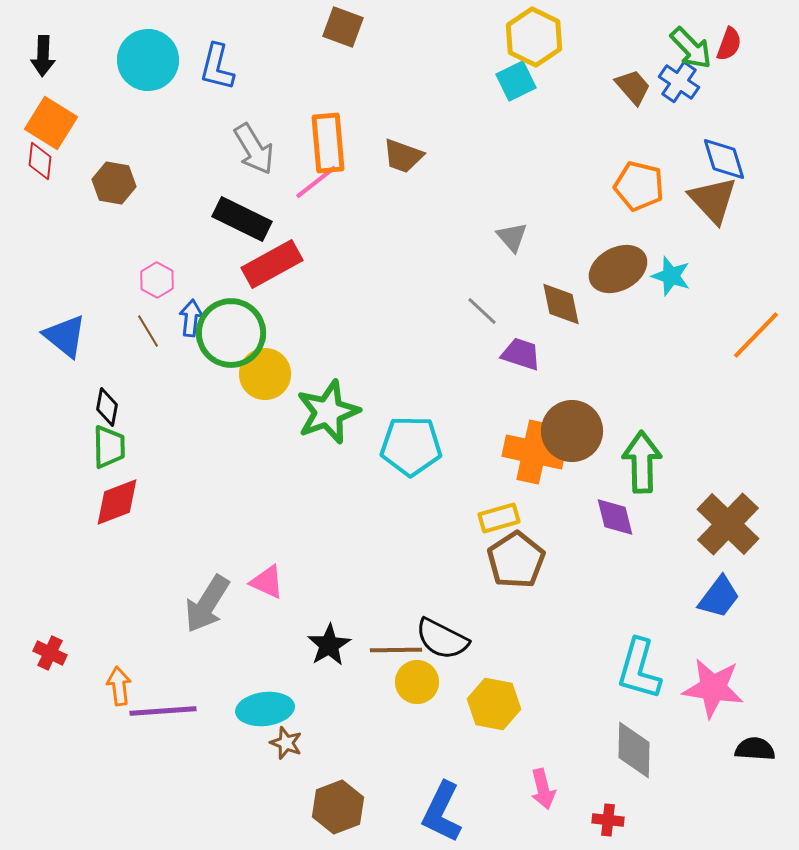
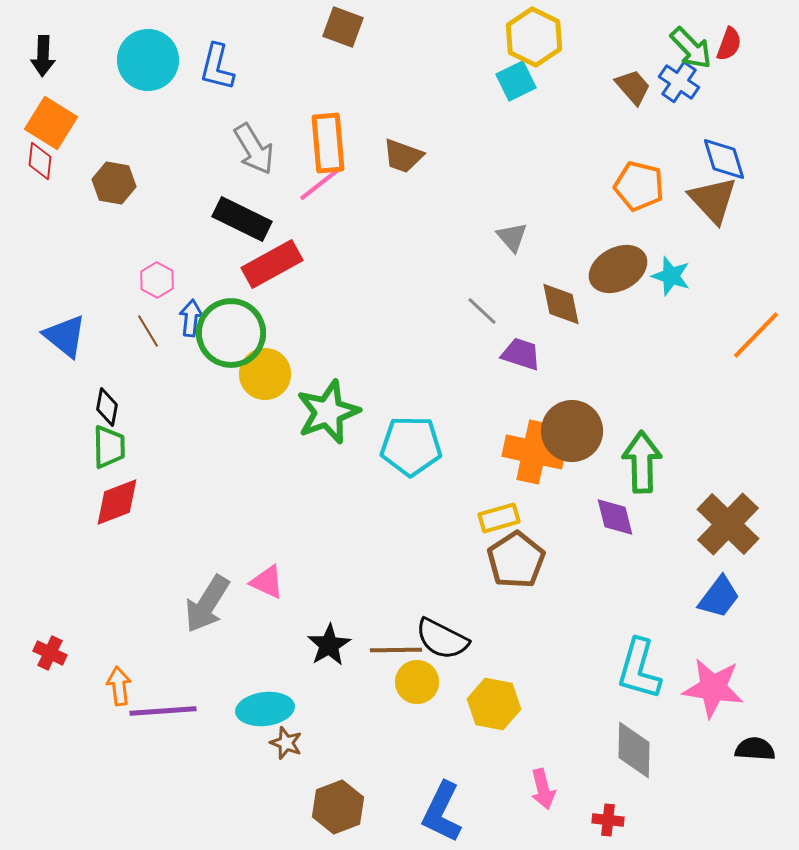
pink line at (316, 182): moved 4 px right, 2 px down
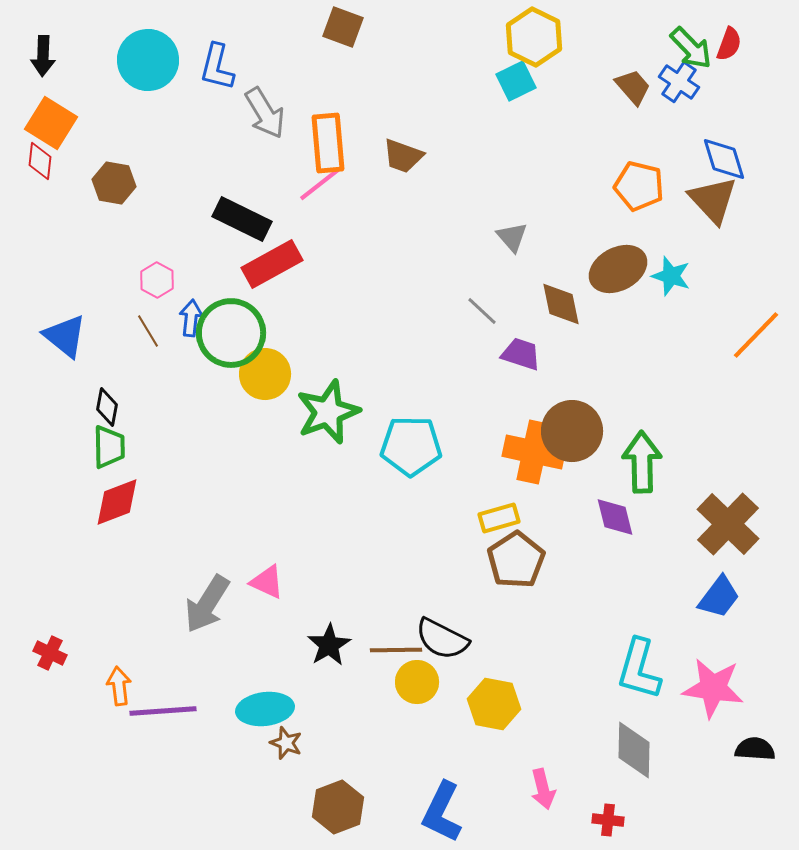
gray arrow at (254, 149): moved 11 px right, 36 px up
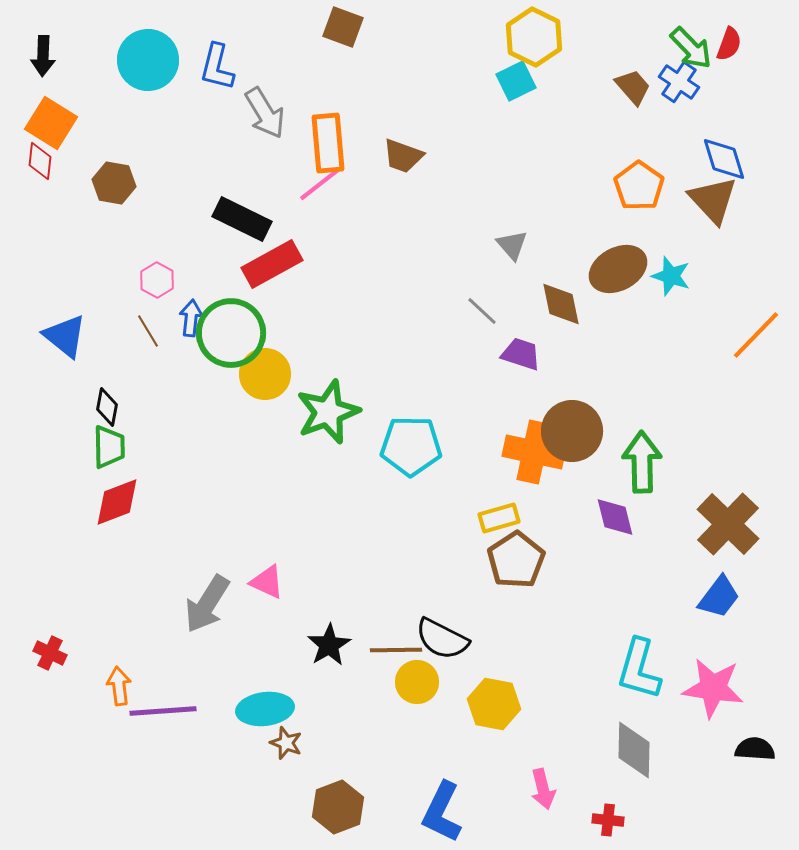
orange pentagon at (639, 186): rotated 21 degrees clockwise
gray triangle at (512, 237): moved 8 px down
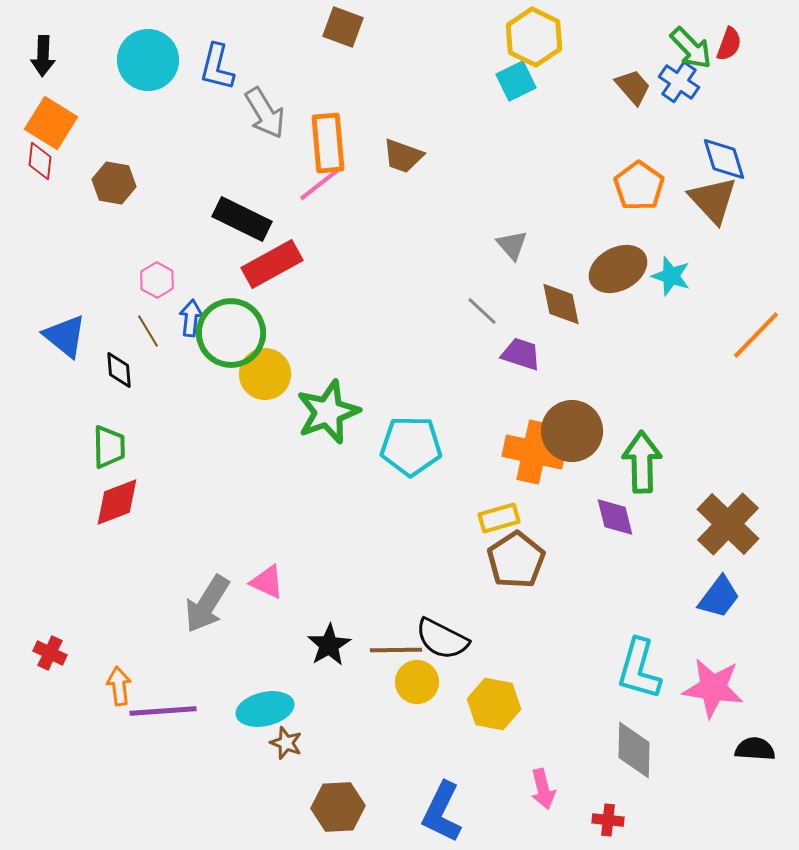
black diamond at (107, 407): moved 12 px right, 37 px up; rotated 15 degrees counterclockwise
cyan ellipse at (265, 709): rotated 6 degrees counterclockwise
brown hexagon at (338, 807): rotated 18 degrees clockwise
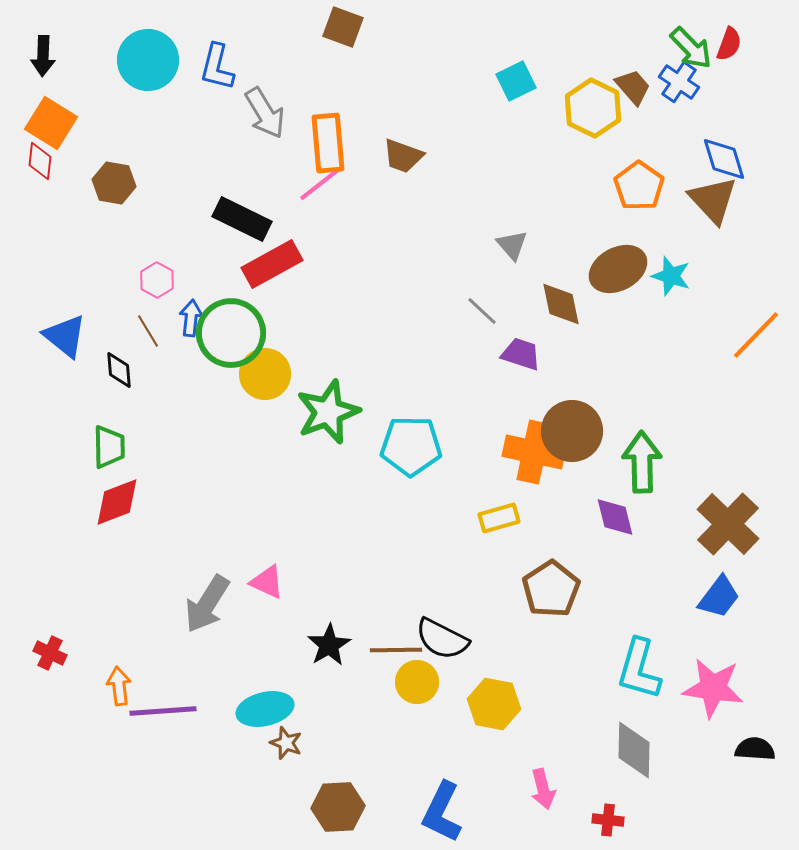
yellow hexagon at (534, 37): moved 59 px right, 71 px down
brown pentagon at (516, 560): moved 35 px right, 29 px down
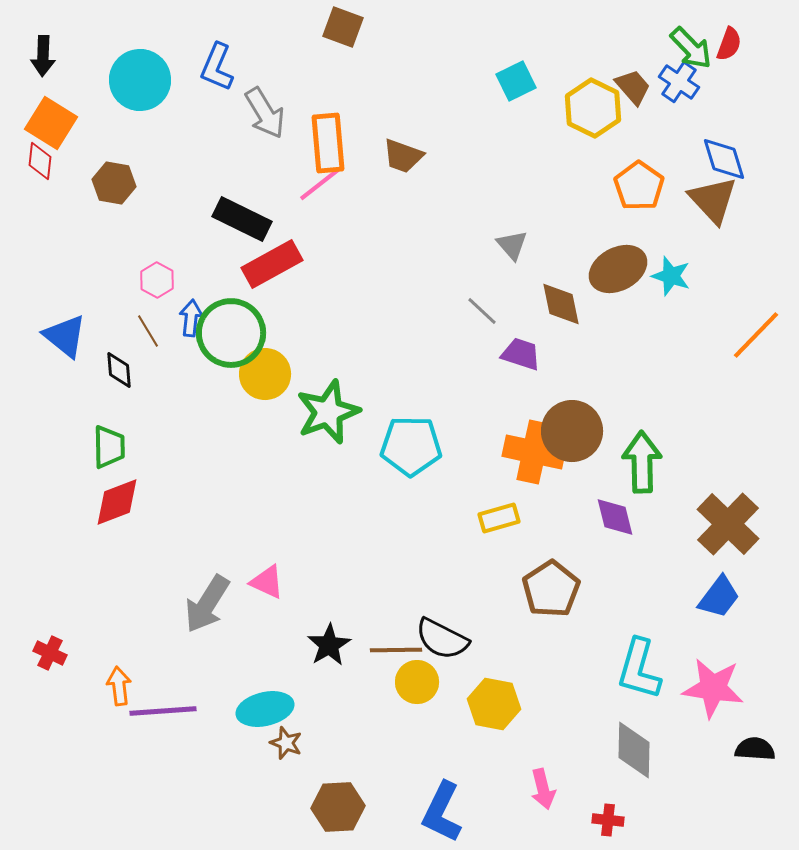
cyan circle at (148, 60): moved 8 px left, 20 px down
blue L-shape at (217, 67): rotated 9 degrees clockwise
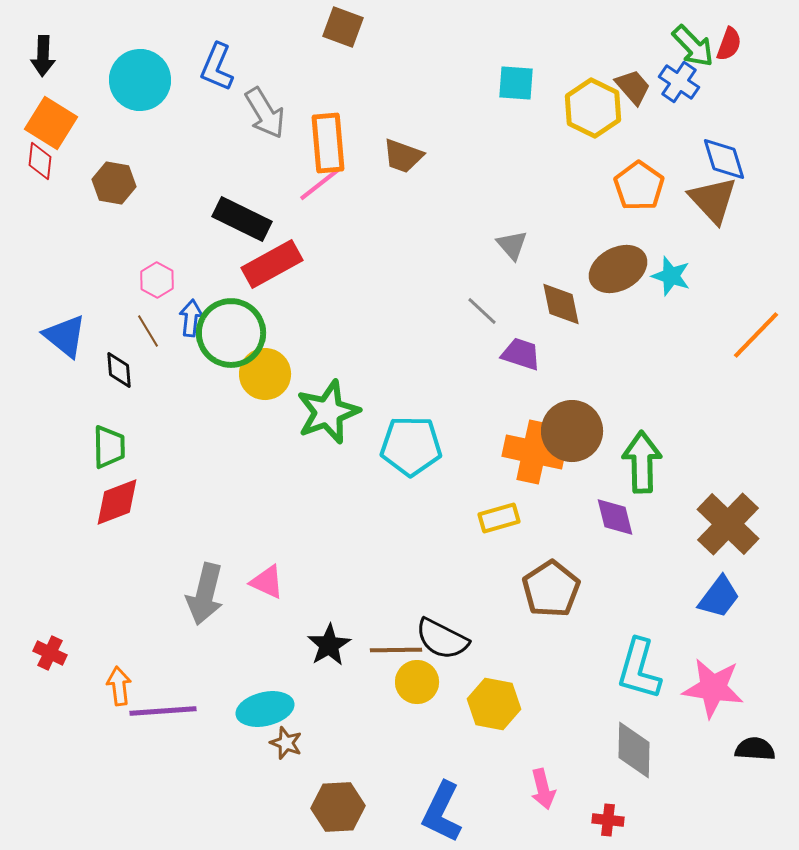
green arrow at (691, 48): moved 2 px right, 2 px up
cyan square at (516, 81): moved 2 px down; rotated 30 degrees clockwise
gray arrow at (207, 604): moved 2 px left, 10 px up; rotated 18 degrees counterclockwise
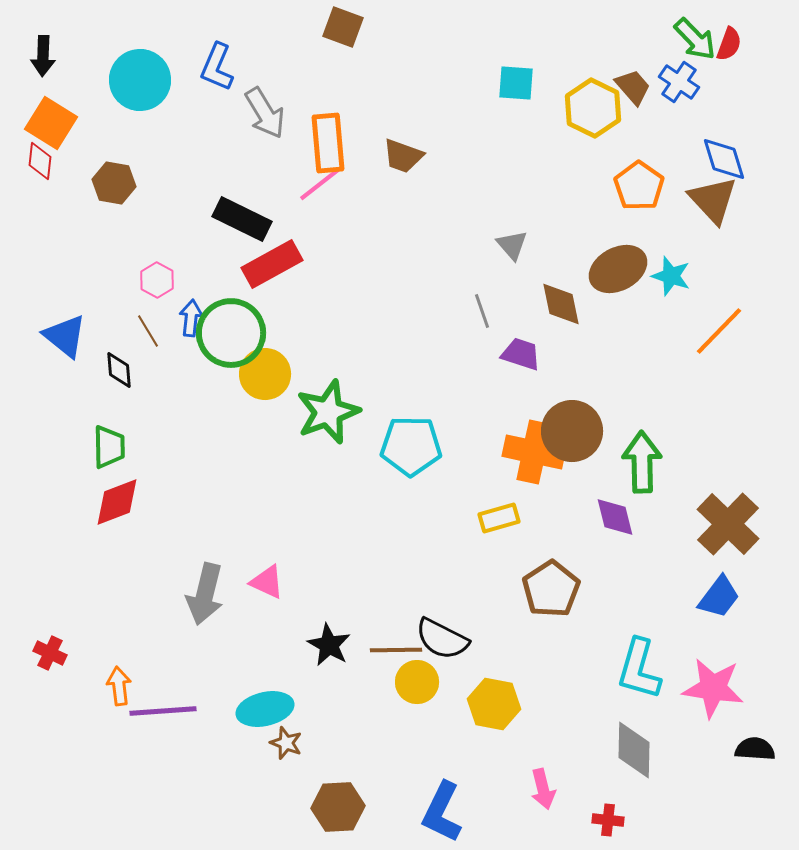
green arrow at (693, 46): moved 2 px right, 7 px up
gray line at (482, 311): rotated 28 degrees clockwise
orange line at (756, 335): moved 37 px left, 4 px up
black star at (329, 645): rotated 12 degrees counterclockwise
